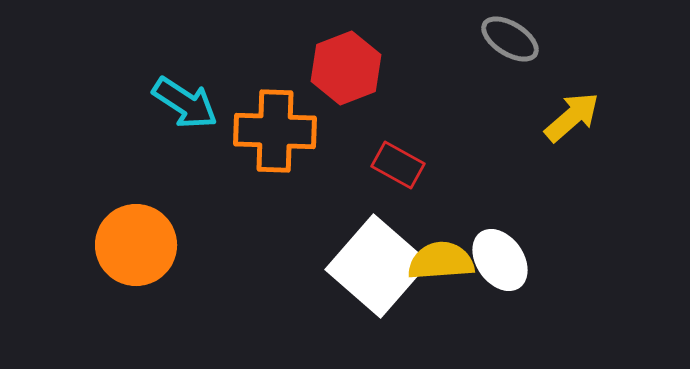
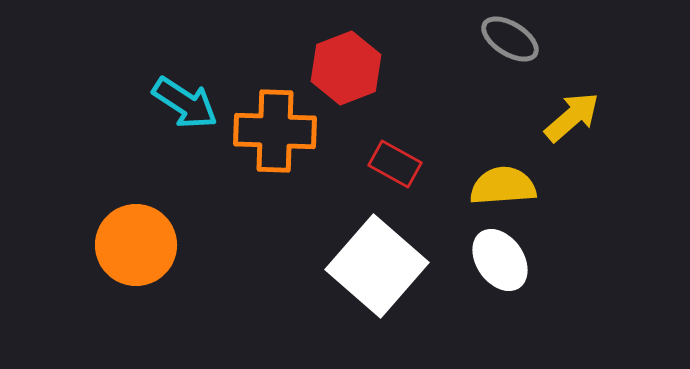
red rectangle: moved 3 px left, 1 px up
yellow semicircle: moved 62 px right, 75 px up
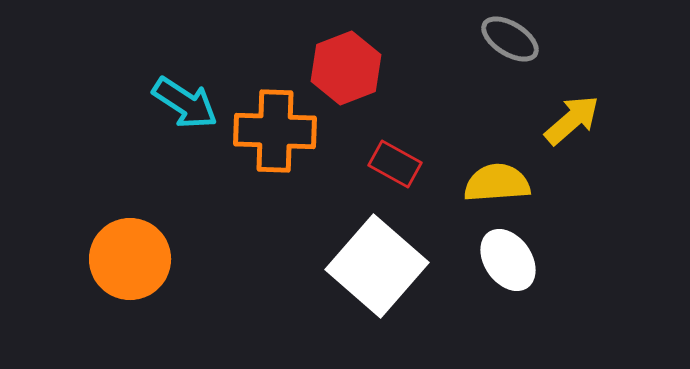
yellow arrow: moved 3 px down
yellow semicircle: moved 6 px left, 3 px up
orange circle: moved 6 px left, 14 px down
white ellipse: moved 8 px right
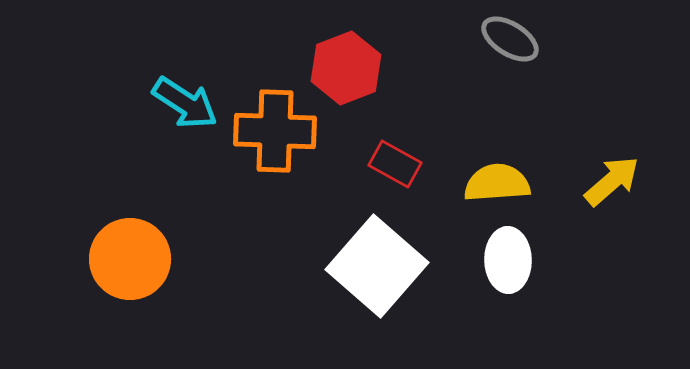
yellow arrow: moved 40 px right, 61 px down
white ellipse: rotated 34 degrees clockwise
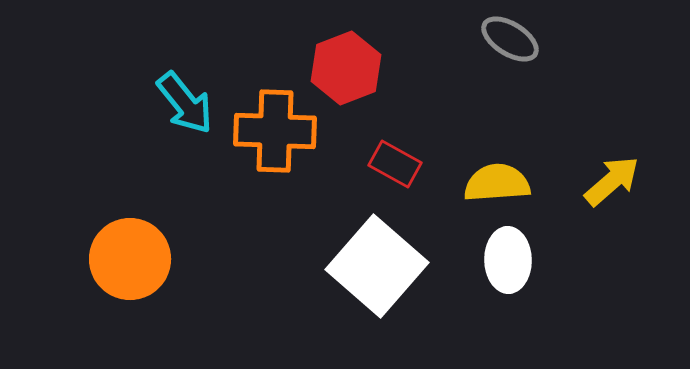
cyan arrow: rotated 18 degrees clockwise
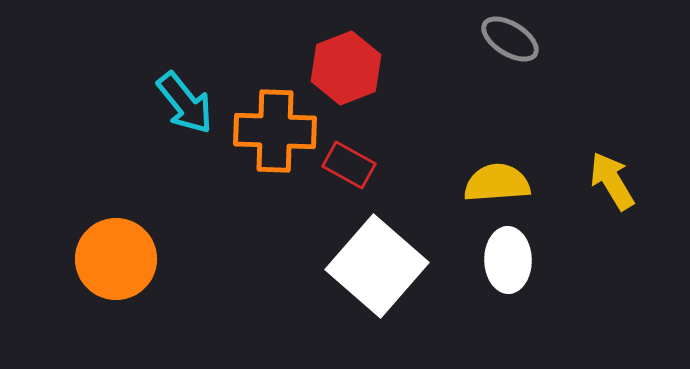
red rectangle: moved 46 px left, 1 px down
yellow arrow: rotated 80 degrees counterclockwise
orange circle: moved 14 px left
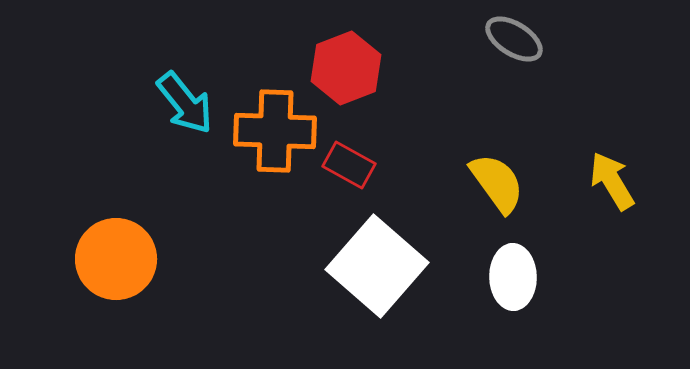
gray ellipse: moved 4 px right
yellow semicircle: rotated 58 degrees clockwise
white ellipse: moved 5 px right, 17 px down
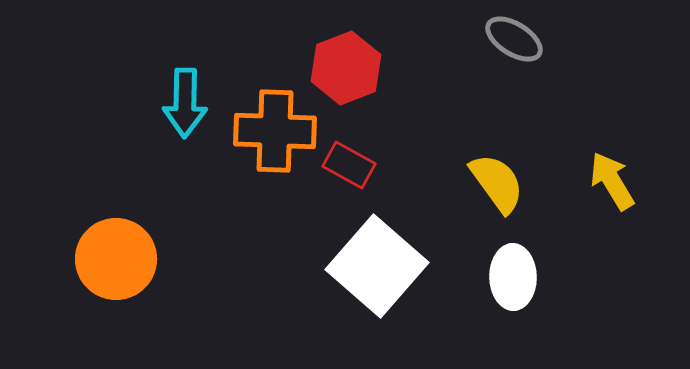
cyan arrow: rotated 40 degrees clockwise
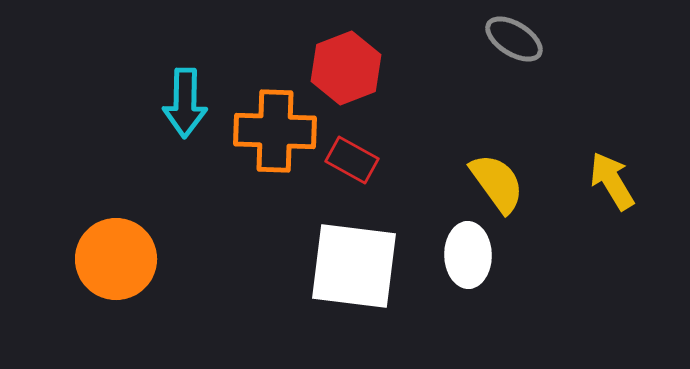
red rectangle: moved 3 px right, 5 px up
white square: moved 23 px left; rotated 34 degrees counterclockwise
white ellipse: moved 45 px left, 22 px up
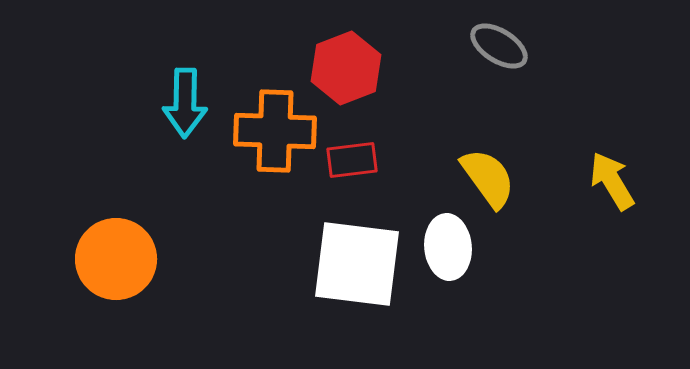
gray ellipse: moved 15 px left, 7 px down
red rectangle: rotated 36 degrees counterclockwise
yellow semicircle: moved 9 px left, 5 px up
white ellipse: moved 20 px left, 8 px up; rotated 4 degrees counterclockwise
white square: moved 3 px right, 2 px up
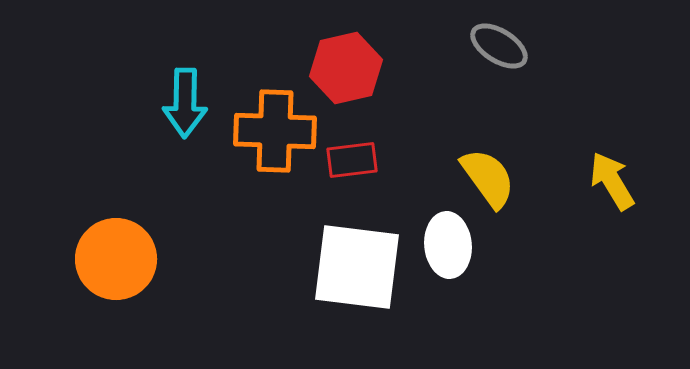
red hexagon: rotated 8 degrees clockwise
white ellipse: moved 2 px up
white square: moved 3 px down
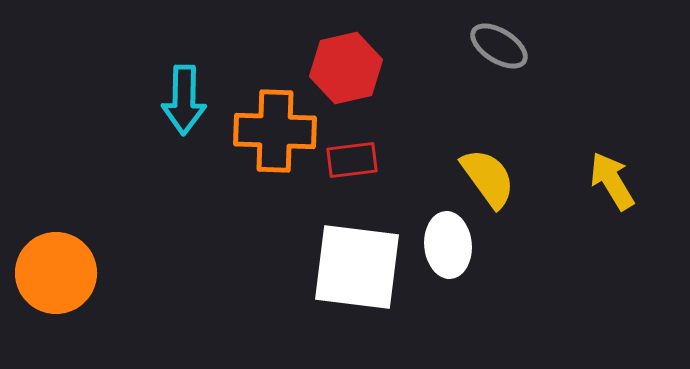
cyan arrow: moved 1 px left, 3 px up
orange circle: moved 60 px left, 14 px down
